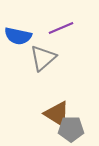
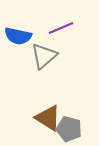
gray triangle: moved 1 px right, 2 px up
brown triangle: moved 9 px left, 4 px down
gray pentagon: moved 2 px left; rotated 15 degrees clockwise
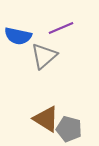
brown triangle: moved 2 px left, 1 px down
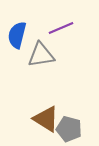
blue semicircle: moved 1 px left, 1 px up; rotated 92 degrees clockwise
gray triangle: moved 3 px left, 1 px up; rotated 32 degrees clockwise
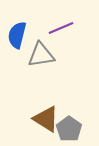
gray pentagon: rotated 20 degrees clockwise
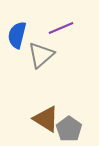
gray triangle: rotated 32 degrees counterclockwise
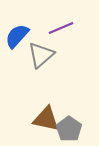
blue semicircle: moved 1 px down; rotated 28 degrees clockwise
brown triangle: rotated 20 degrees counterclockwise
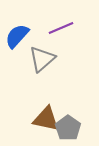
gray triangle: moved 1 px right, 4 px down
gray pentagon: moved 1 px left, 1 px up
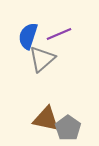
purple line: moved 2 px left, 6 px down
blue semicircle: moved 11 px right; rotated 24 degrees counterclockwise
